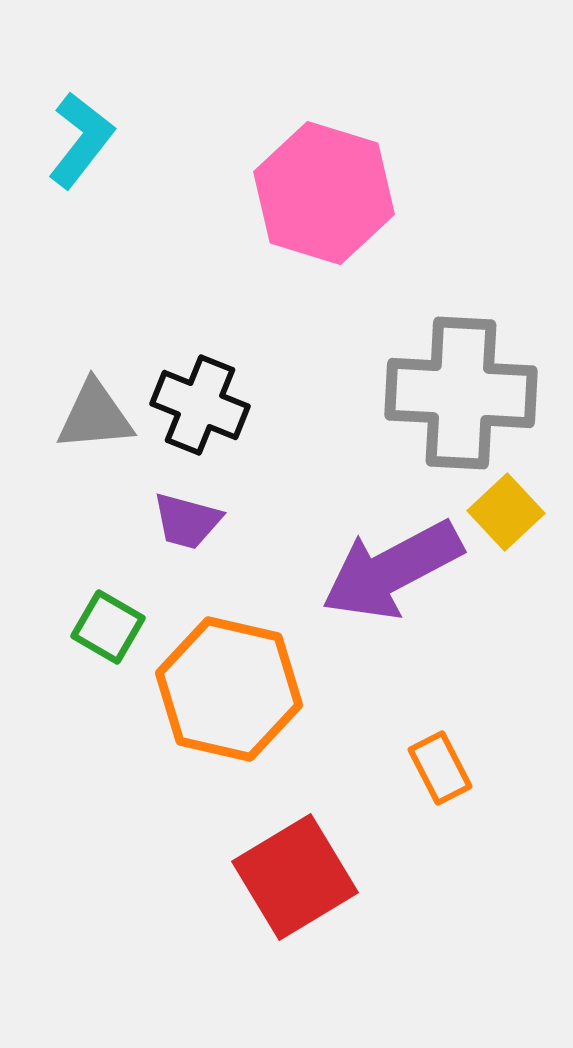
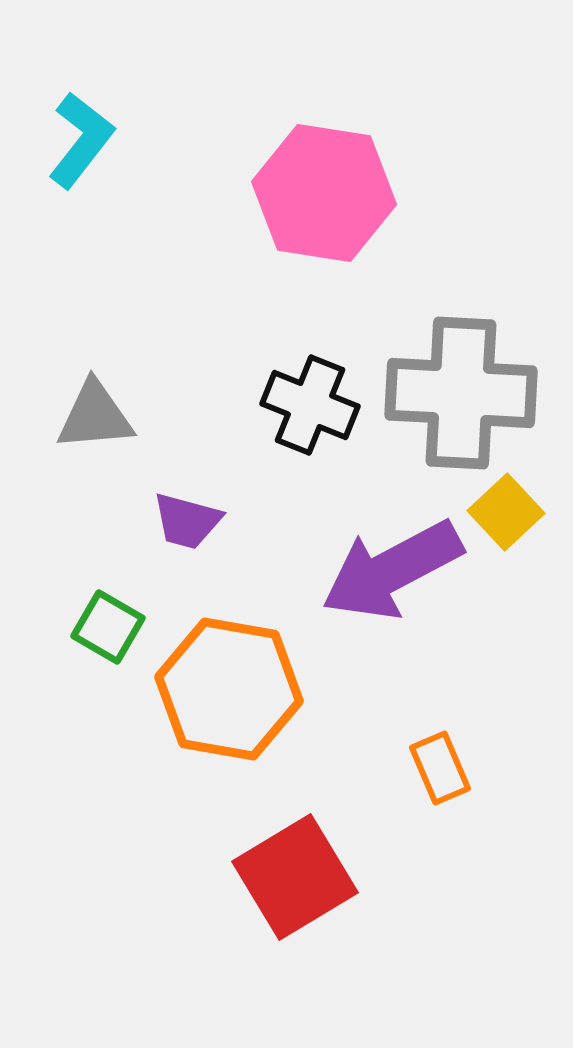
pink hexagon: rotated 8 degrees counterclockwise
black cross: moved 110 px right
orange hexagon: rotated 3 degrees counterclockwise
orange rectangle: rotated 4 degrees clockwise
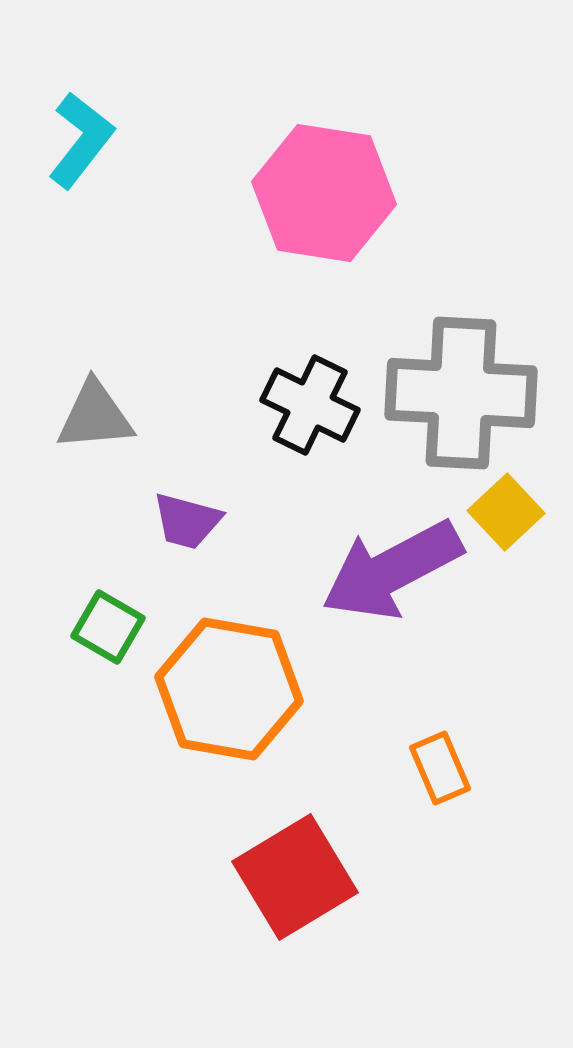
black cross: rotated 4 degrees clockwise
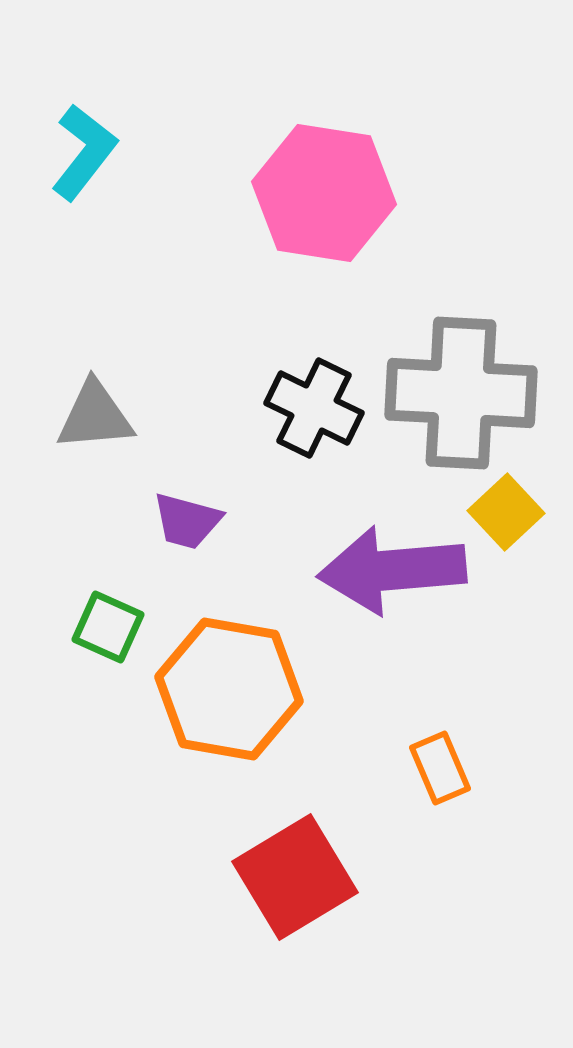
cyan L-shape: moved 3 px right, 12 px down
black cross: moved 4 px right, 3 px down
purple arrow: rotated 23 degrees clockwise
green square: rotated 6 degrees counterclockwise
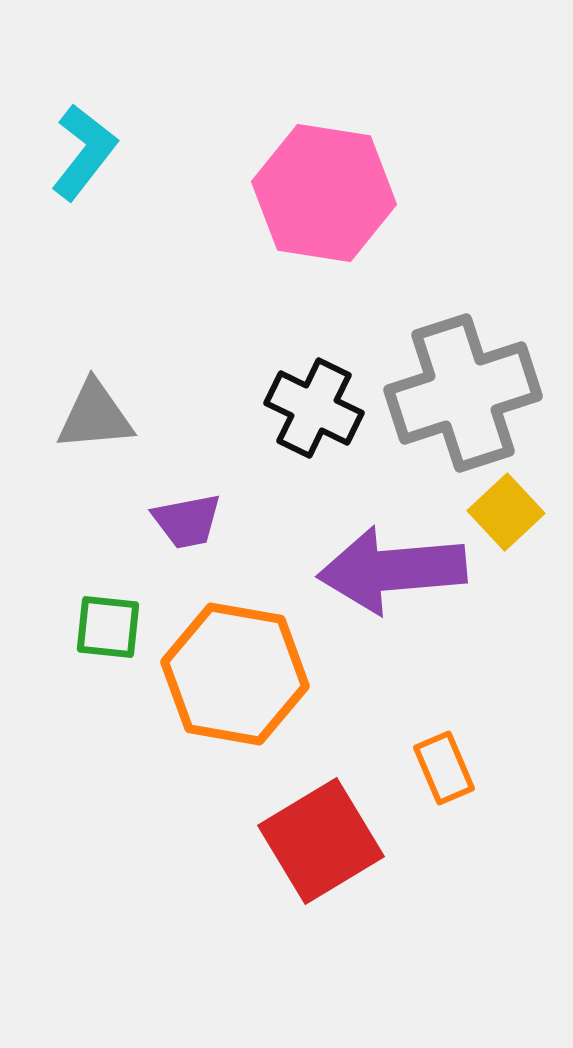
gray cross: moved 2 px right; rotated 21 degrees counterclockwise
purple trapezoid: rotated 26 degrees counterclockwise
green square: rotated 18 degrees counterclockwise
orange hexagon: moved 6 px right, 15 px up
orange rectangle: moved 4 px right
red square: moved 26 px right, 36 px up
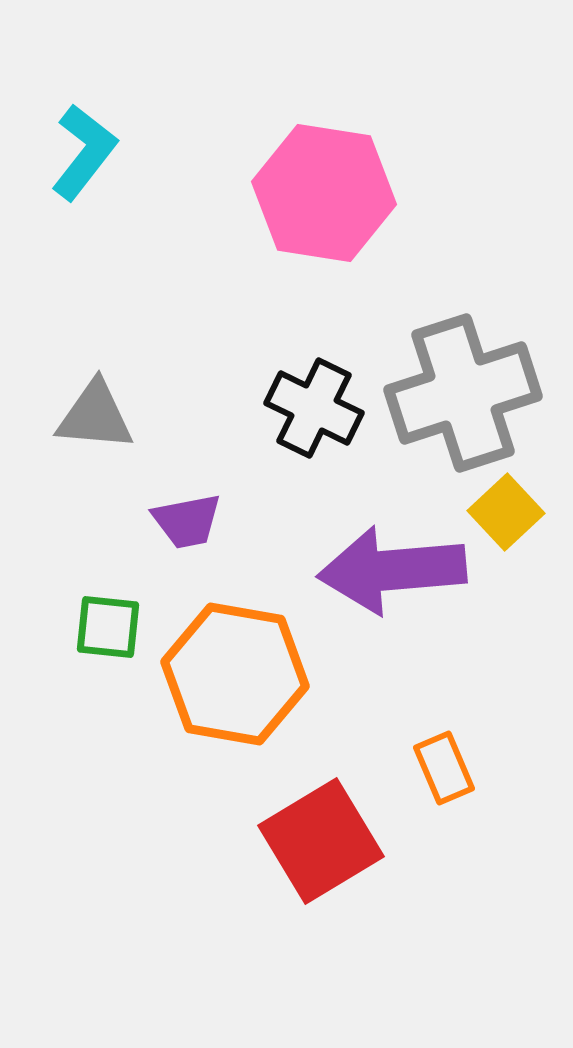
gray triangle: rotated 10 degrees clockwise
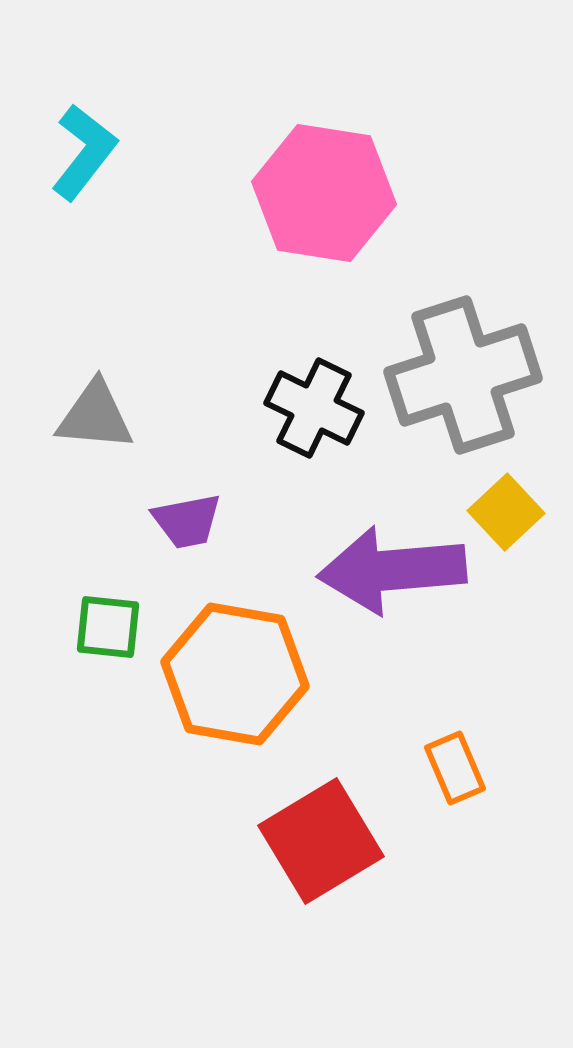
gray cross: moved 18 px up
orange rectangle: moved 11 px right
